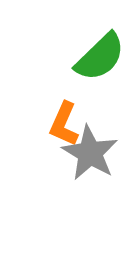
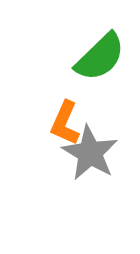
orange L-shape: moved 1 px right, 1 px up
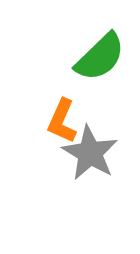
orange L-shape: moved 3 px left, 2 px up
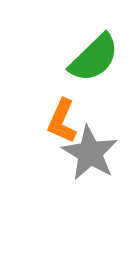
green semicircle: moved 6 px left, 1 px down
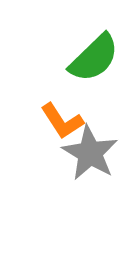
orange L-shape: rotated 57 degrees counterclockwise
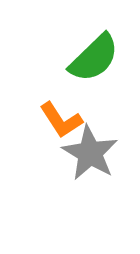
orange L-shape: moved 1 px left, 1 px up
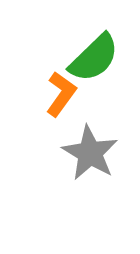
orange L-shape: moved 26 px up; rotated 111 degrees counterclockwise
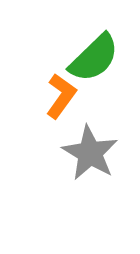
orange L-shape: moved 2 px down
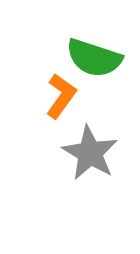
green semicircle: rotated 62 degrees clockwise
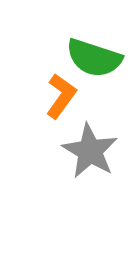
gray star: moved 2 px up
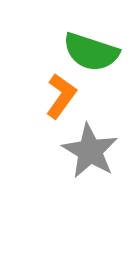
green semicircle: moved 3 px left, 6 px up
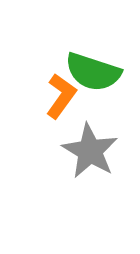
green semicircle: moved 2 px right, 20 px down
